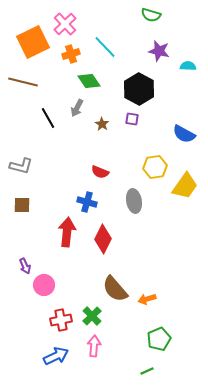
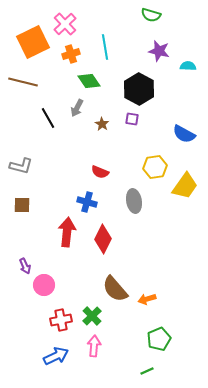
cyan line: rotated 35 degrees clockwise
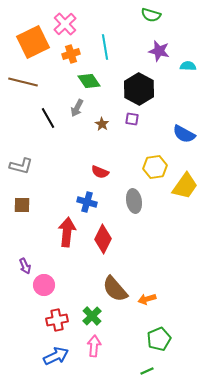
red cross: moved 4 px left
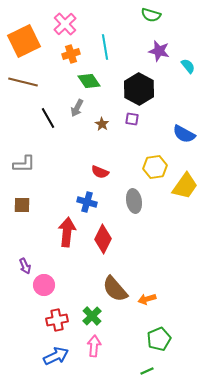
orange square: moved 9 px left, 1 px up
cyan semicircle: rotated 49 degrees clockwise
gray L-shape: moved 3 px right, 2 px up; rotated 15 degrees counterclockwise
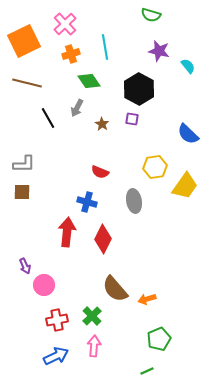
brown line: moved 4 px right, 1 px down
blue semicircle: moved 4 px right; rotated 15 degrees clockwise
brown square: moved 13 px up
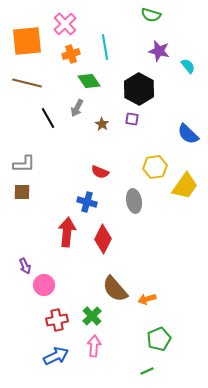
orange square: moved 3 px right; rotated 20 degrees clockwise
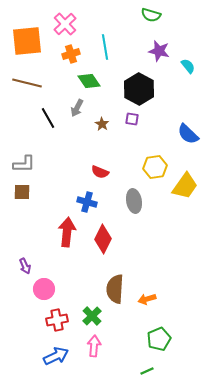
pink circle: moved 4 px down
brown semicircle: rotated 44 degrees clockwise
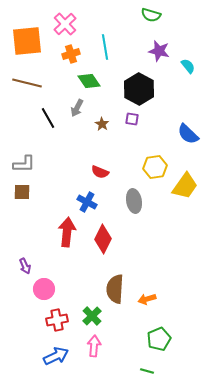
blue cross: rotated 12 degrees clockwise
green line: rotated 40 degrees clockwise
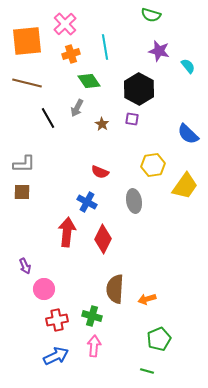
yellow hexagon: moved 2 px left, 2 px up
green cross: rotated 30 degrees counterclockwise
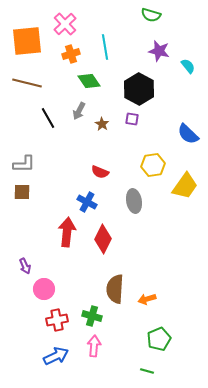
gray arrow: moved 2 px right, 3 px down
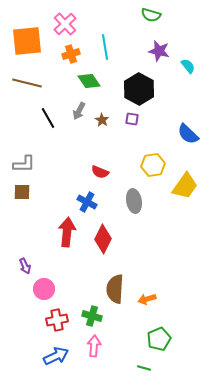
brown star: moved 4 px up
green line: moved 3 px left, 3 px up
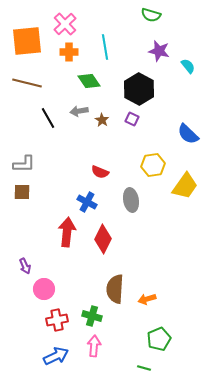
orange cross: moved 2 px left, 2 px up; rotated 18 degrees clockwise
gray arrow: rotated 54 degrees clockwise
purple square: rotated 16 degrees clockwise
gray ellipse: moved 3 px left, 1 px up
